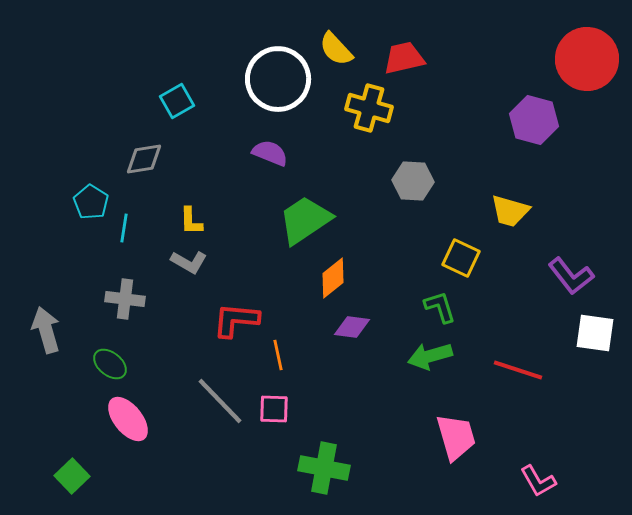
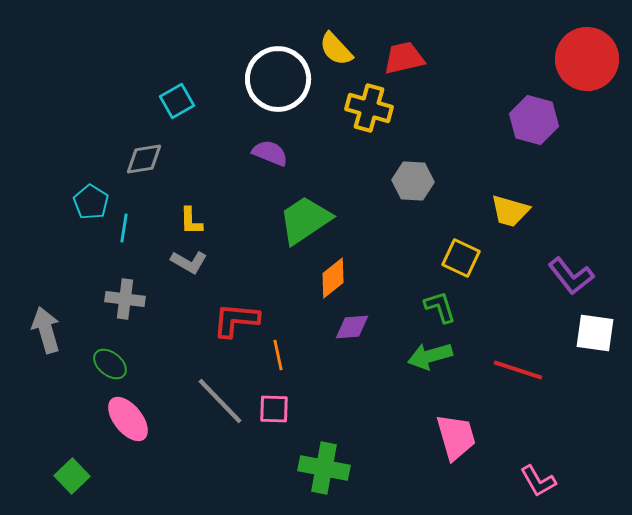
purple diamond: rotated 12 degrees counterclockwise
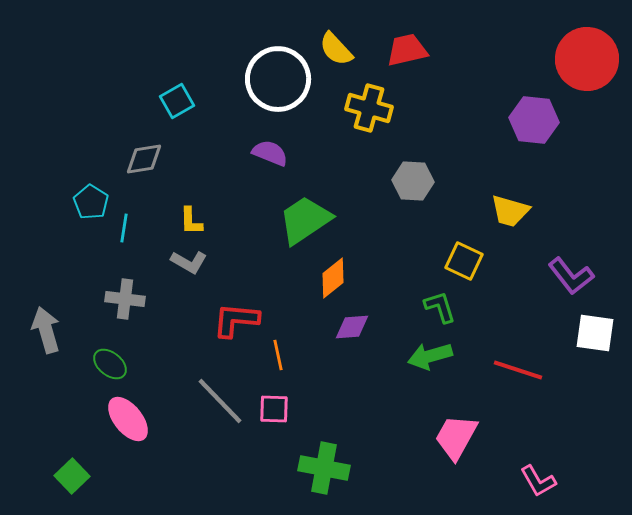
red trapezoid: moved 3 px right, 8 px up
purple hexagon: rotated 9 degrees counterclockwise
yellow square: moved 3 px right, 3 px down
pink trapezoid: rotated 135 degrees counterclockwise
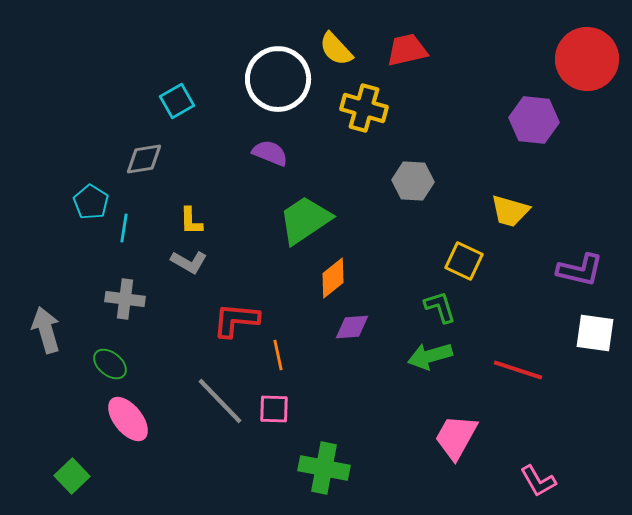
yellow cross: moved 5 px left
purple L-shape: moved 9 px right, 6 px up; rotated 39 degrees counterclockwise
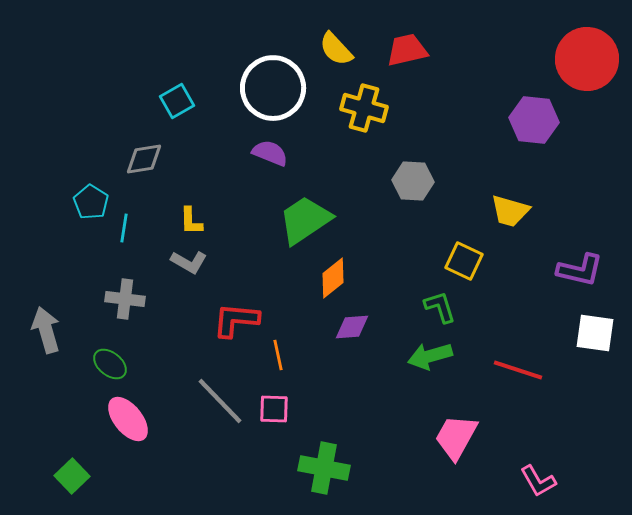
white circle: moved 5 px left, 9 px down
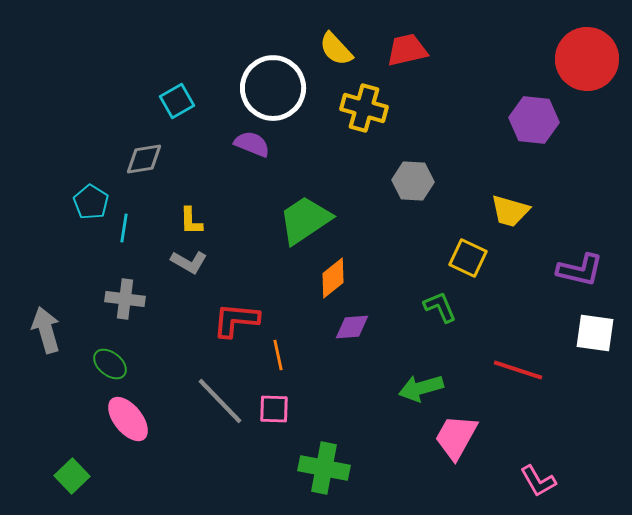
purple semicircle: moved 18 px left, 9 px up
yellow square: moved 4 px right, 3 px up
green L-shape: rotated 6 degrees counterclockwise
green arrow: moved 9 px left, 32 px down
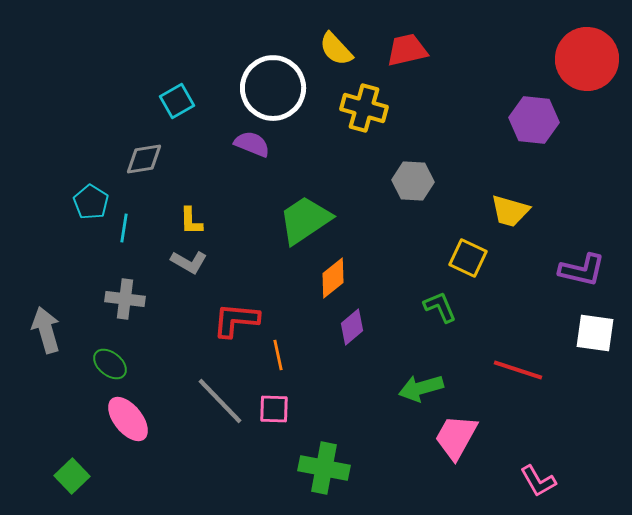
purple L-shape: moved 2 px right
purple diamond: rotated 36 degrees counterclockwise
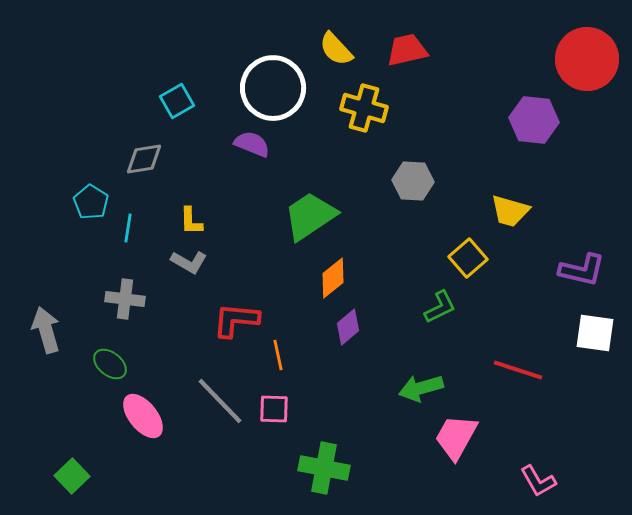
green trapezoid: moved 5 px right, 4 px up
cyan line: moved 4 px right
yellow square: rotated 24 degrees clockwise
green L-shape: rotated 87 degrees clockwise
purple diamond: moved 4 px left
pink ellipse: moved 15 px right, 3 px up
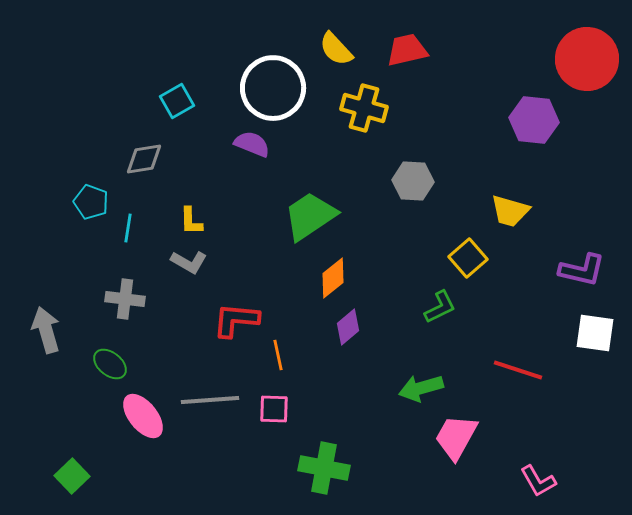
cyan pentagon: rotated 12 degrees counterclockwise
gray line: moved 10 px left, 1 px up; rotated 50 degrees counterclockwise
